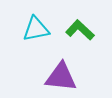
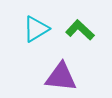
cyan triangle: rotated 20 degrees counterclockwise
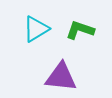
green L-shape: rotated 24 degrees counterclockwise
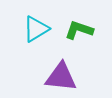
green L-shape: moved 1 px left
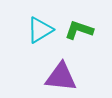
cyan triangle: moved 4 px right, 1 px down
